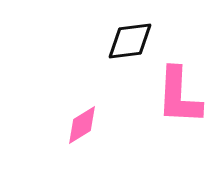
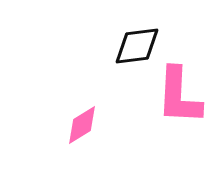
black diamond: moved 7 px right, 5 px down
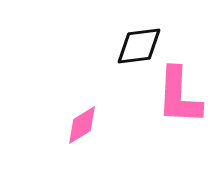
black diamond: moved 2 px right
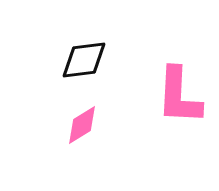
black diamond: moved 55 px left, 14 px down
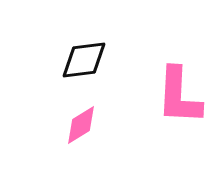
pink diamond: moved 1 px left
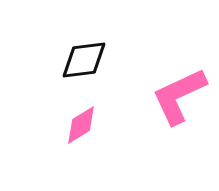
pink L-shape: rotated 62 degrees clockwise
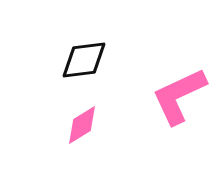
pink diamond: moved 1 px right
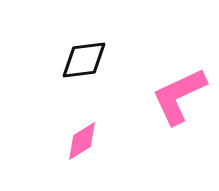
pink diamond: moved 16 px down
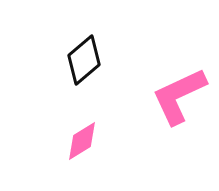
black diamond: rotated 33 degrees counterclockwise
